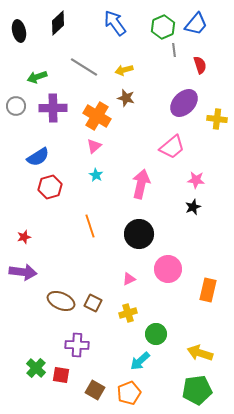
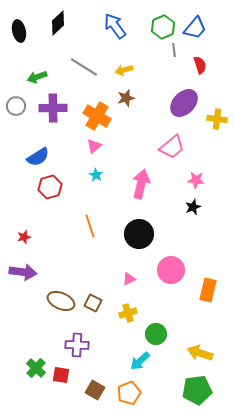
blue arrow at (115, 23): moved 3 px down
blue trapezoid at (196, 24): moved 1 px left, 4 px down
brown star at (126, 98): rotated 30 degrees counterclockwise
pink circle at (168, 269): moved 3 px right, 1 px down
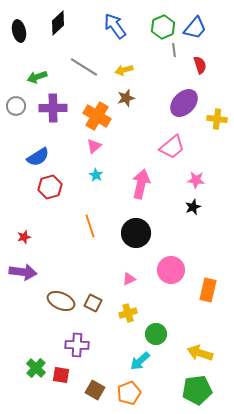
black circle at (139, 234): moved 3 px left, 1 px up
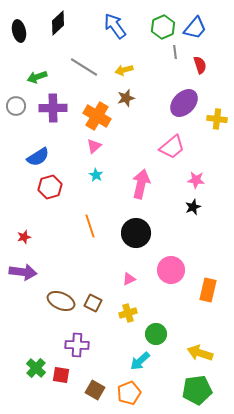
gray line at (174, 50): moved 1 px right, 2 px down
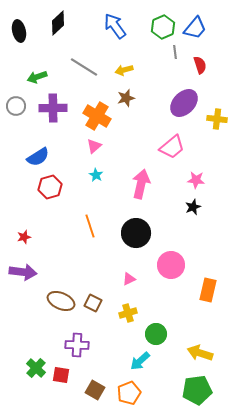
pink circle at (171, 270): moved 5 px up
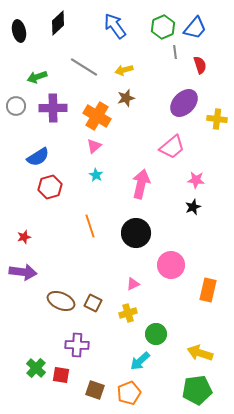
pink triangle at (129, 279): moved 4 px right, 5 px down
brown square at (95, 390): rotated 12 degrees counterclockwise
